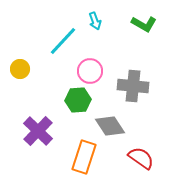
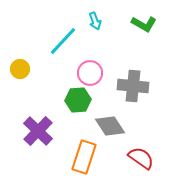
pink circle: moved 2 px down
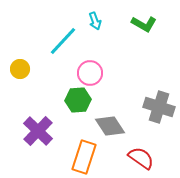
gray cross: moved 26 px right, 21 px down; rotated 12 degrees clockwise
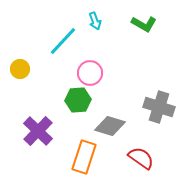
gray diamond: rotated 40 degrees counterclockwise
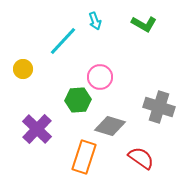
yellow circle: moved 3 px right
pink circle: moved 10 px right, 4 px down
purple cross: moved 1 px left, 2 px up
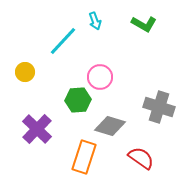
yellow circle: moved 2 px right, 3 px down
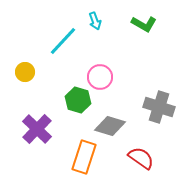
green hexagon: rotated 20 degrees clockwise
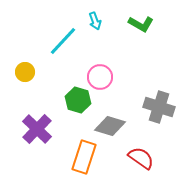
green L-shape: moved 3 px left
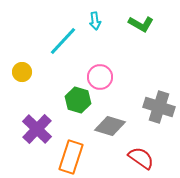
cyan arrow: rotated 12 degrees clockwise
yellow circle: moved 3 px left
orange rectangle: moved 13 px left
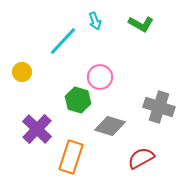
cyan arrow: rotated 12 degrees counterclockwise
red semicircle: rotated 64 degrees counterclockwise
